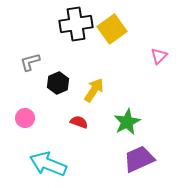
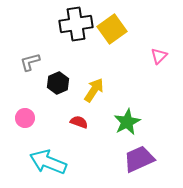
cyan arrow: moved 2 px up
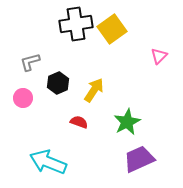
pink circle: moved 2 px left, 20 px up
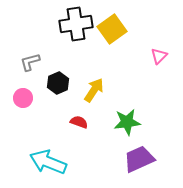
green star: rotated 20 degrees clockwise
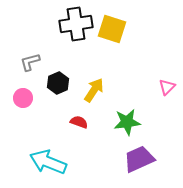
yellow square: rotated 36 degrees counterclockwise
pink triangle: moved 8 px right, 31 px down
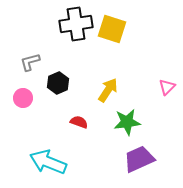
yellow arrow: moved 14 px right
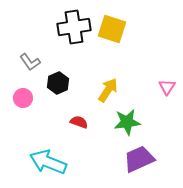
black cross: moved 2 px left, 3 px down
gray L-shape: rotated 110 degrees counterclockwise
pink triangle: rotated 12 degrees counterclockwise
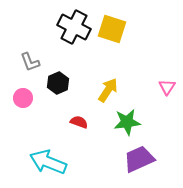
black cross: rotated 36 degrees clockwise
gray L-shape: rotated 15 degrees clockwise
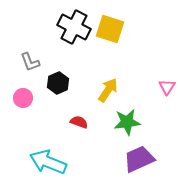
yellow square: moved 2 px left
